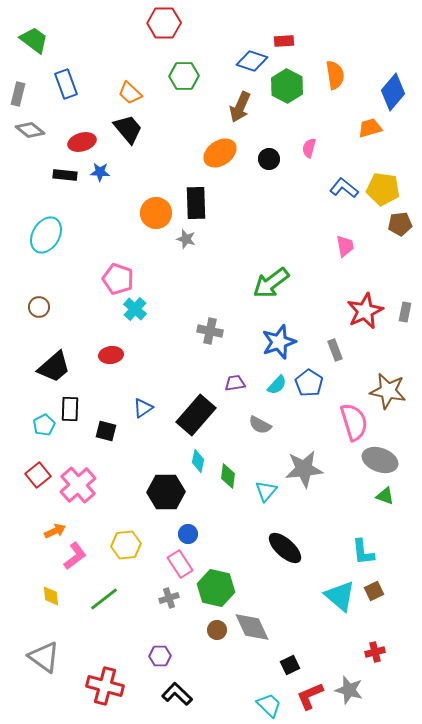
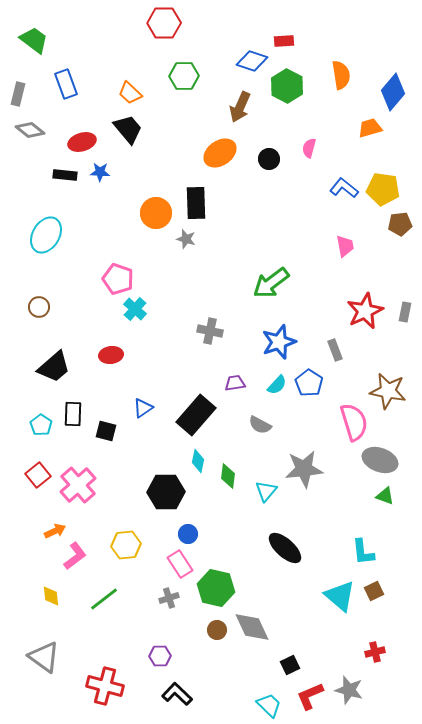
orange semicircle at (335, 75): moved 6 px right
black rectangle at (70, 409): moved 3 px right, 5 px down
cyan pentagon at (44, 425): moved 3 px left; rotated 10 degrees counterclockwise
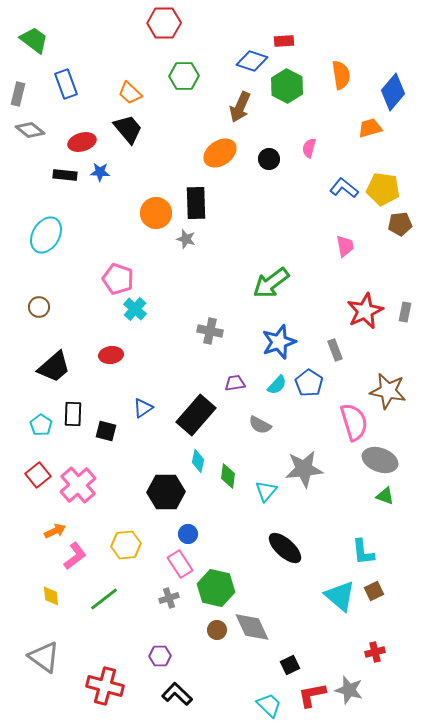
red L-shape at (310, 696): moved 2 px right, 1 px up; rotated 12 degrees clockwise
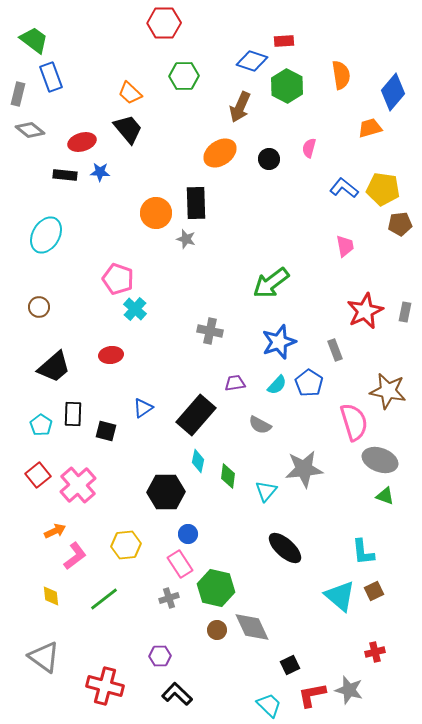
blue rectangle at (66, 84): moved 15 px left, 7 px up
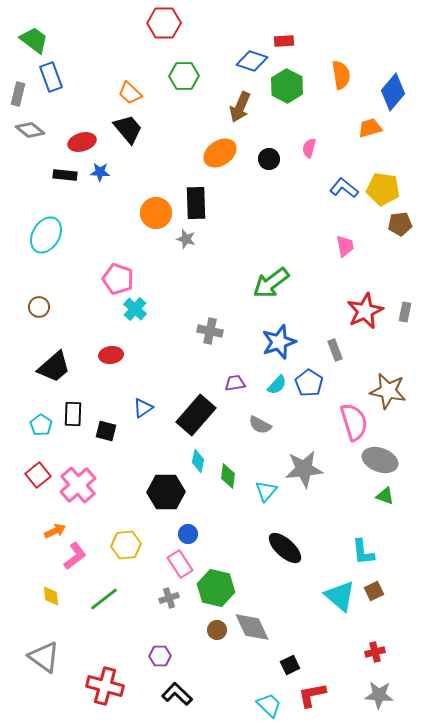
gray star at (349, 690): moved 30 px right, 5 px down; rotated 12 degrees counterclockwise
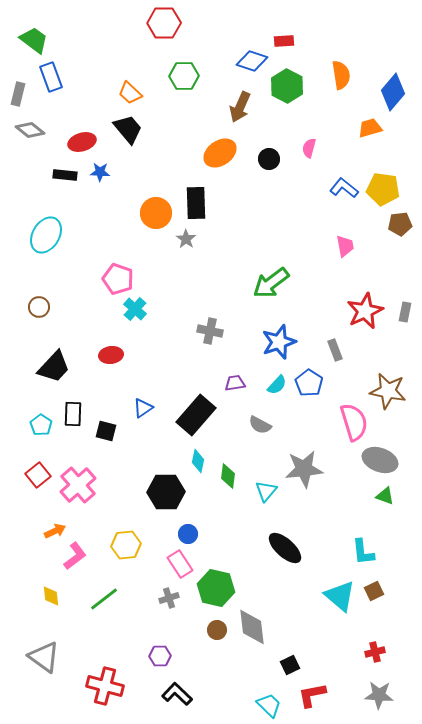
gray star at (186, 239): rotated 18 degrees clockwise
black trapezoid at (54, 367): rotated 6 degrees counterclockwise
gray diamond at (252, 627): rotated 18 degrees clockwise
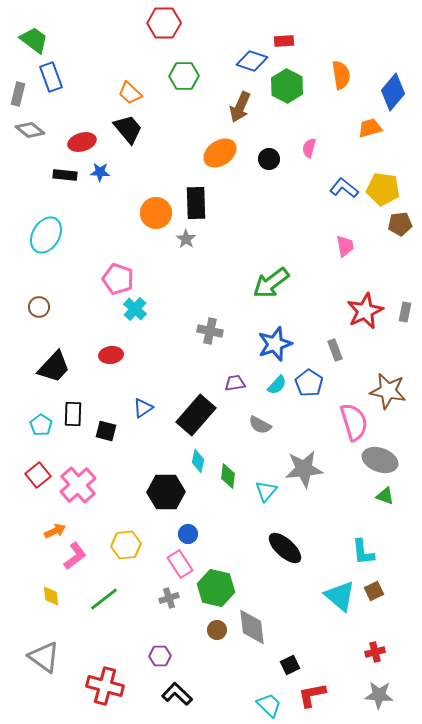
blue star at (279, 342): moved 4 px left, 2 px down
